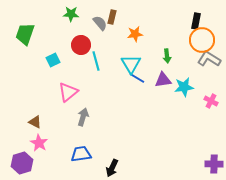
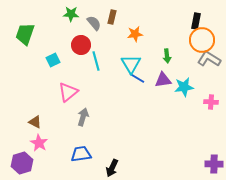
gray semicircle: moved 6 px left
pink cross: moved 1 px down; rotated 24 degrees counterclockwise
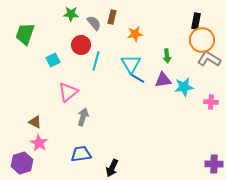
cyan line: rotated 30 degrees clockwise
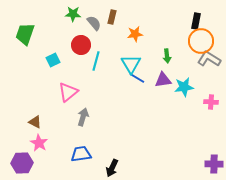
green star: moved 2 px right
orange circle: moved 1 px left, 1 px down
purple hexagon: rotated 15 degrees clockwise
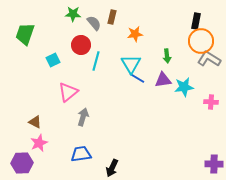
pink star: rotated 18 degrees clockwise
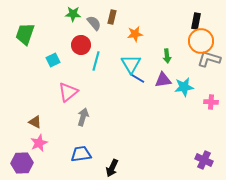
gray L-shape: rotated 15 degrees counterclockwise
purple cross: moved 10 px left, 4 px up; rotated 24 degrees clockwise
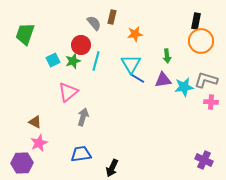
green star: moved 47 px down; rotated 21 degrees counterclockwise
gray L-shape: moved 3 px left, 21 px down
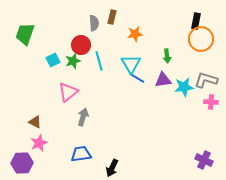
gray semicircle: rotated 35 degrees clockwise
orange circle: moved 2 px up
cyan line: moved 3 px right; rotated 30 degrees counterclockwise
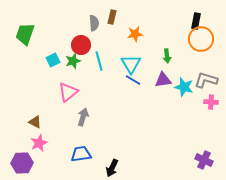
blue line: moved 4 px left, 2 px down
cyan star: rotated 24 degrees clockwise
